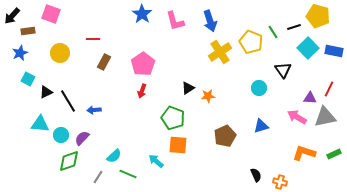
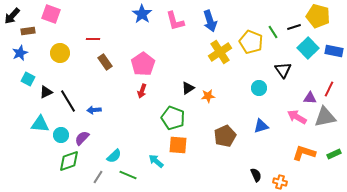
brown rectangle at (104, 62): moved 1 px right; rotated 63 degrees counterclockwise
green line at (128, 174): moved 1 px down
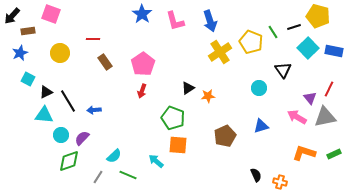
purple triangle at (310, 98): rotated 48 degrees clockwise
cyan triangle at (40, 124): moved 4 px right, 9 px up
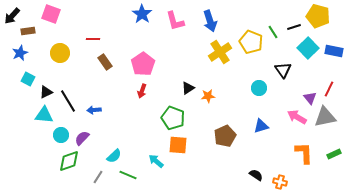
orange L-shape at (304, 153): rotated 70 degrees clockwise
black semicircle at (256, 175): rotated 32 degrees counterclockwise
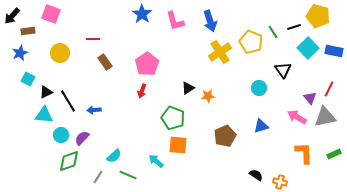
pink pentagon at (143, 64): moved 4 px right
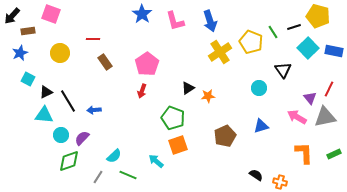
orange square at (178, 145): rotated 24 degrees counterclockwise
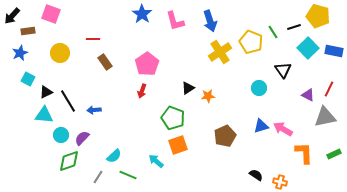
purple triangle at (310, 98): moved 2 px left, 3 px up; rotated 24 degrees counterclockwise
pink arrow at (297, 117): moved 14 px left, 12 px down
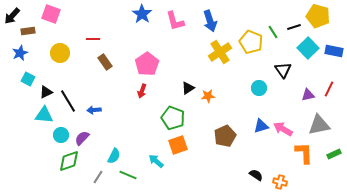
purple triangle at (308, 95): rotated 40 degrees counterclockwise
gray triangle at (325, 117): moved 6 px left, 8 px down
cyan semicircle at (114, 156): rotated 21 degrees counterclockwise
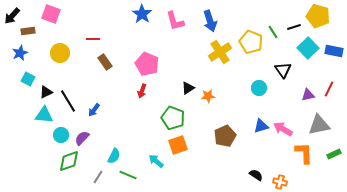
pink pentagon at (147, 64): rotated 15 degrees counterclockwise
blue arrow at (94, 110): rotated 48 degrees counterclockwise
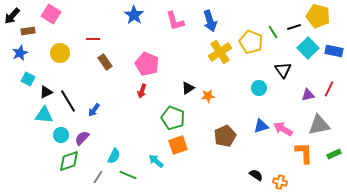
pink square at (51, 14): rotated 12 degrees clockwise
blue star at (142, 14): moved 8 px left, 1 px down
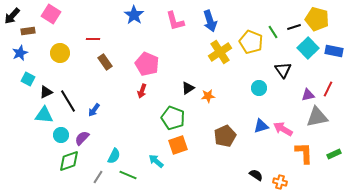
yellow pentagon at (318, 16): moved 1 px left, 3 px down
red line at (329, 89): moved 1 px left
gray triangle at (319, 125): moved 2 px left, 8 px up
